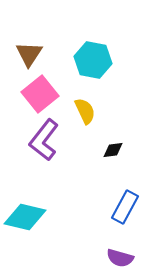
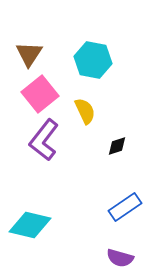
black diamond: moved 4 px right, 4 px up; rotated 10 degrees counterclockwise
blue rectangle: rotated 28 degrees clockwise
cyan diamond: moved 5 px right, 8 px down
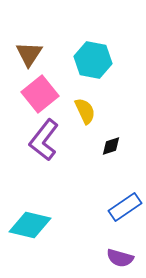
black diamond: moved 6 px left
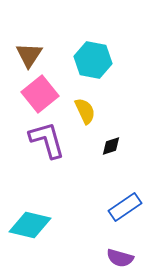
brown triangle: moved 1 px down
purple L-shape: moved 3 px right; rotated 126 degrees clockwise
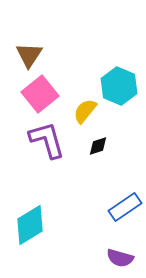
cyan hexagon: moved 26 px right, 26 px down; rotated 12 degrees clockwise
yellow semicircle: rotated 116 degrees counterclockwise
black diamond: moved 13 px left
cyan diamond: rotated 45 degrees counterclockwise
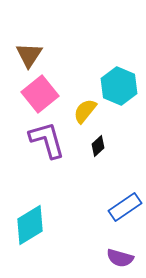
black diamond: rotated 25 degrees counterclockwise
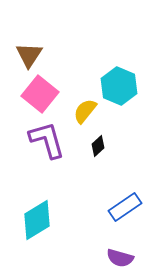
pink square: rotated 12 degrees counterclockwise
cyan diamond: moved 7 px right, 5 px up
